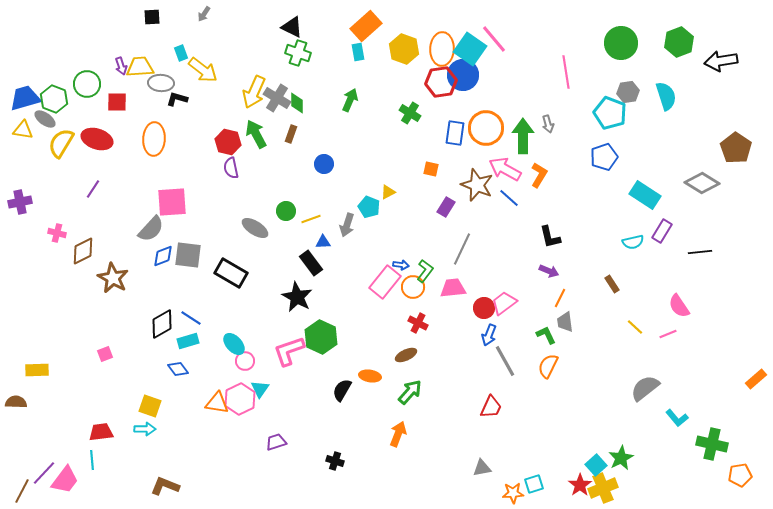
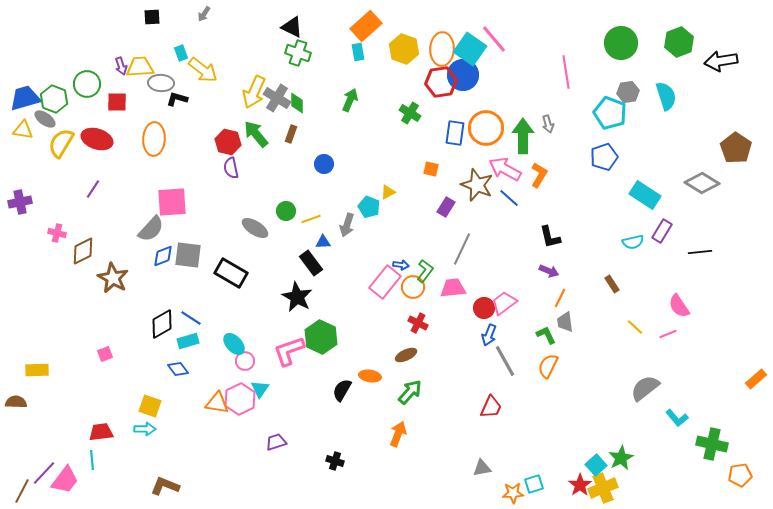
green arrow at (256, 134): rotated 12 degrees counterclockwise
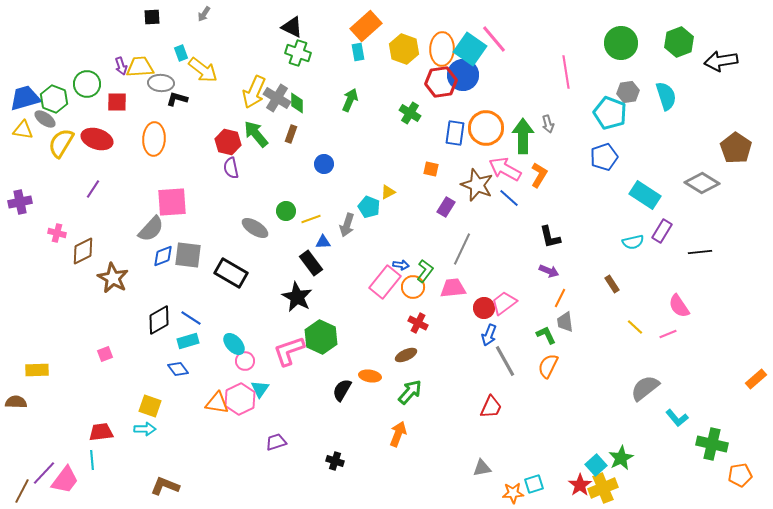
black diamond at (162, 324): moved 3 px left, 4 px up
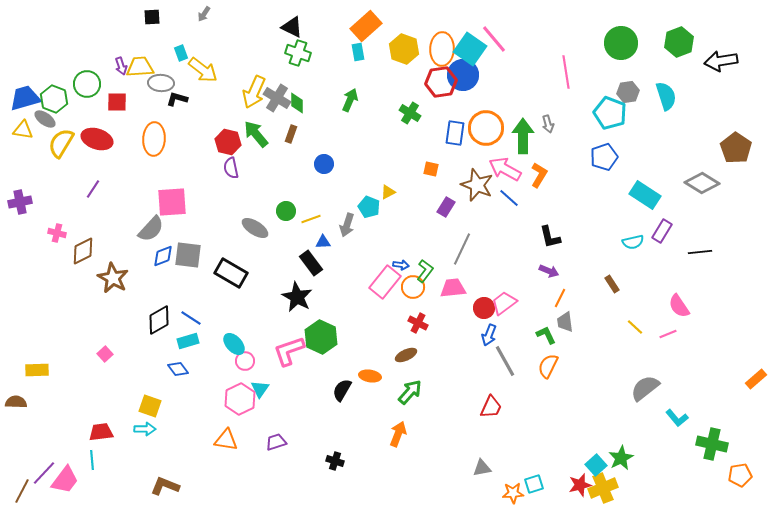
pink square at (105, 354): rotated 21 degrees counterclockwise
orange triangle at (217, 403): moved 9 px right, 37 px down
red star at (580, 485): rotated 20 degrees clockwise
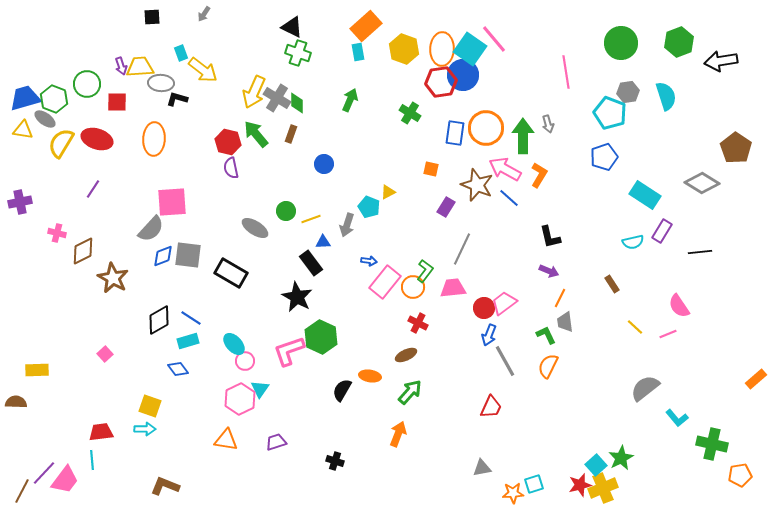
blue arrow at (401, 265): moved 32 px left, 4 px up
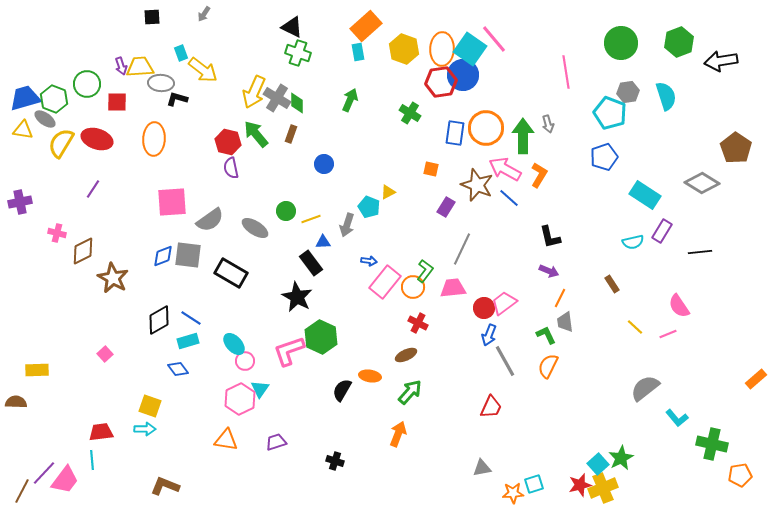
gray semicircle at (151, 229): moved 59 px right, 9 px up; rotated 12 degrees clockwise
cyan square at (596, 465): moved 2 px right, 1 px up
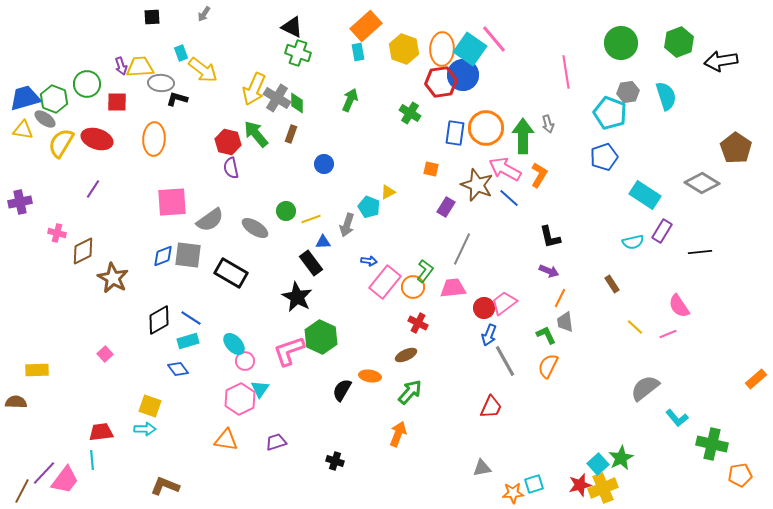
yellow arrow at (254, 92): moved 3 px up
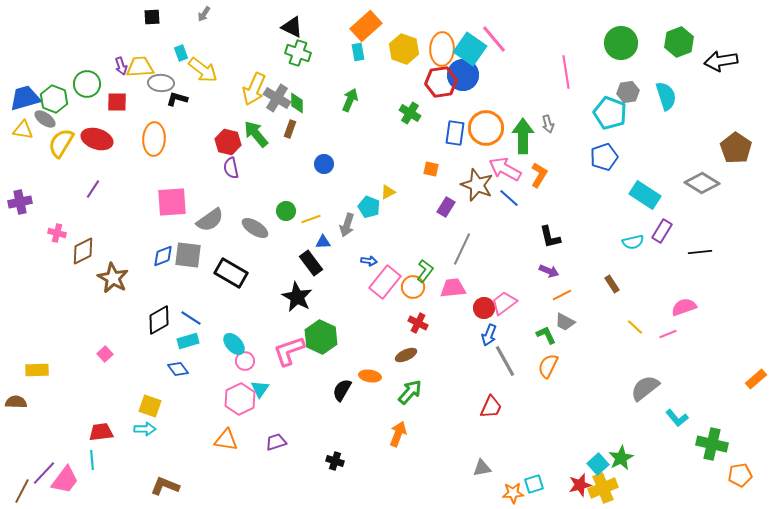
brown rectangle at (291, 134): moved 1 px left, 5 px up
orange line at (560, 298): moved 2 px right, 3 px up; rotated 36 degrees clockwise
pink semicircle at (679, 306): moved 5 px right, 1 px down; rotated 105 degrees clockwise
gray trapezoid at (565, 322): rotated 55 degrees counterclockwise
